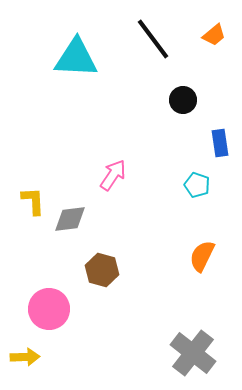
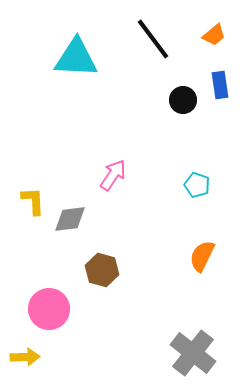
blue rectangle: moved 58 px up
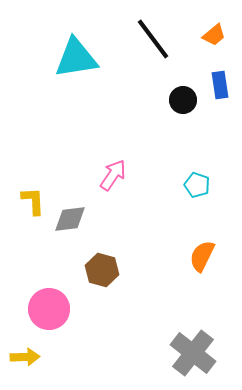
cyan triangle: rotated 12 degrees counterclockwise
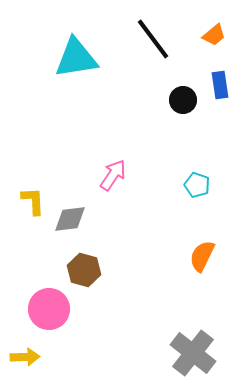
brown hexagon: moved 18 px left
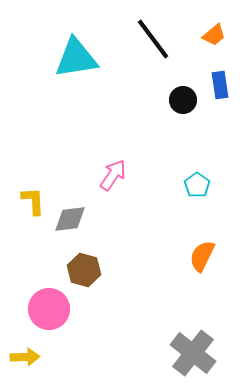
cyan pentagon: rotated 15 degrees clockwise
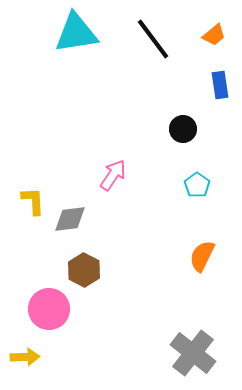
cyan triangle: moved 25 px up
black circle: moved 29 px down
brown hexagon: rotated 12 degrees clockwise
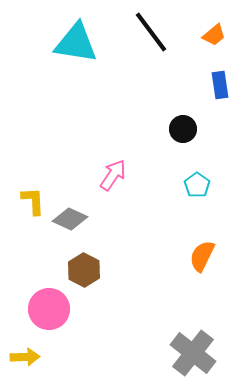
cyan triangle: moved 10 px down; rotated 18 degrees clockwise
black line: moved 2 px left, 7 px up
gray diamond: rotated 32 degrees clockwise
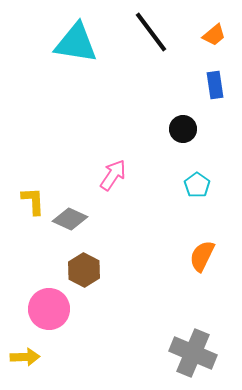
blue rectangle: moved 5 px left
gray cross: rotated 15 degrees counterclockwise
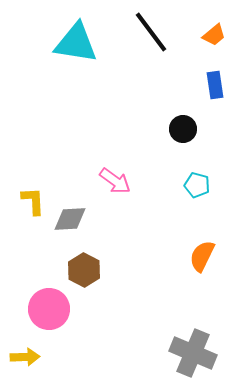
pink arrow: moved 2 px right, 6 px down; rotated 92 degrees clockwise
cyan pentagon: rotated 20 degrees counterclockwise
gray diamond: rotated 28 degrees counterclockwise
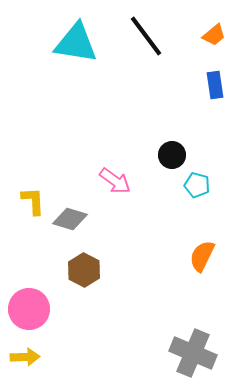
black line: moved 5 px left, 4 px down
black circle: moved 11 px left, 26 px down
gray diamond: rotated 20 degrees clockwise
pink circle: moved 20 px left
